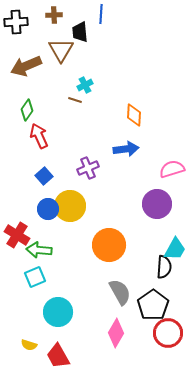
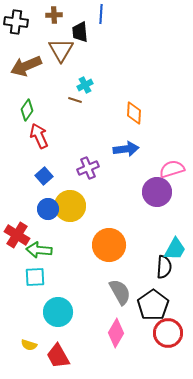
black cross: rotated 10 degrees clockwise
orange diamond: moved 2 px up
purple circle: moved 12 px up
cyan square: rotated 20 degrees clockwise
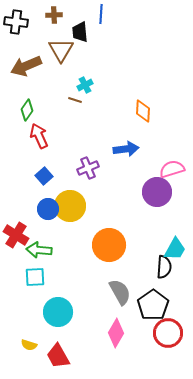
orange diamond: moved 9 px right, 2 px up
red cross: moved 1 px left
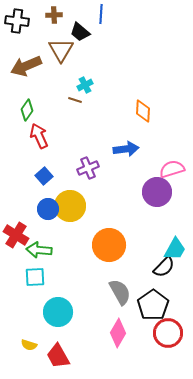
black cross: moved 1 px right, 1 px up
black trapezoid: rotated 45 degrees counterclockwise
black semicircle: rotated 40 degrees clockwise
pink diamond: moved 2 px right
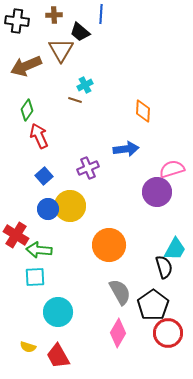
black semicircle: rotated 60 degrees counterclockwise
yellow semicircle: moved 1 px left, 2 px down
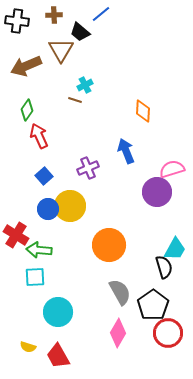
blue line: rotated 48 degrees clockwise
blue arrow: moved 2 px down; rotated 105 degrees counterclockwise
